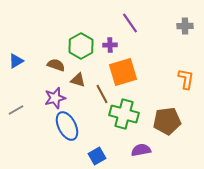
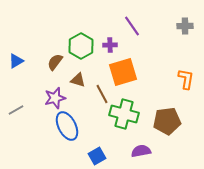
purple line: moved 2 px right, 3 px down
brown semicircle: moved 1 px left, 3 px up; rotated 72 degrees counterclockwise
purple semicircle: moved 1 px down
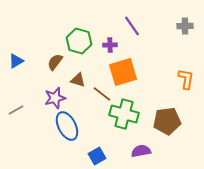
green hexagon: moved 2 px left, 5 px up; rotated 15 degrees counterclockwise
brown line: rotated 24 degrees counterclockwise
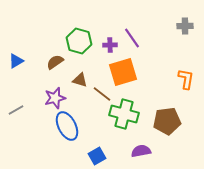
purple line: moved 12 px down
brown semicircle: rotated 18 degrees clockwise
brown triangle: moved 2 px right
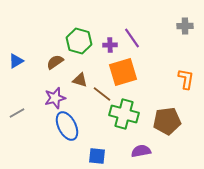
gray line: moved 1 px right, 3 px down
blue square: rotated 36 degrees clockwise
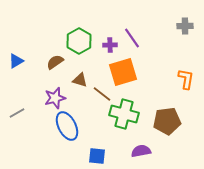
green hexagon: rotated 15 degrees clockwise
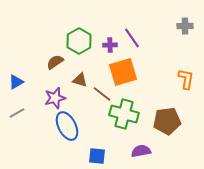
blue triangle: moved 21 px down
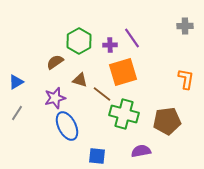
gray line: rotated 28 degrees counterclockwise
